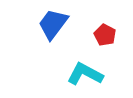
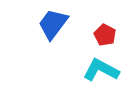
cyan L-shape: moved 16 px right, 4 px up
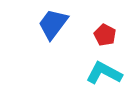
cyan L-shape: moved 3 px right, 3 px down
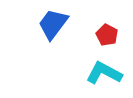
red pentagon: moved 2 px right
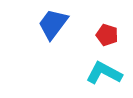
red pentagon: rotated 10 degrees counterclockwise
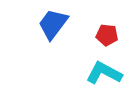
red pentagon: rotated 10 degrees counterclockwise
